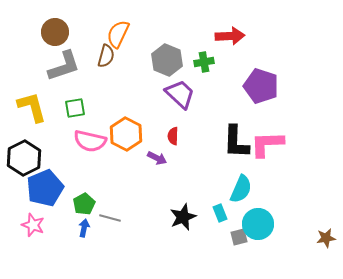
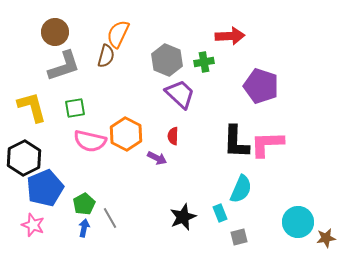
gray line: rotated 45 degrees clockwise
cyan circle: moved 40 px right, 2 px up
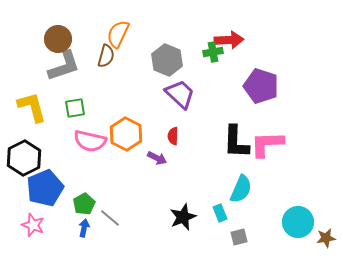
brown circle: moved 3 px right, 7 px down
red arrow: moved 1 px left, 4 px down
green cross: moved 9 px right, 10 px up
gray line: rotated 20 degrees counterclockwise
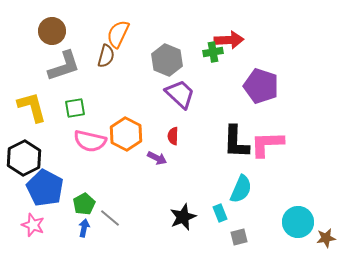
brown circle: moved 6 px left, 8 px up
blue pentagon: rotated 21 degrees counterclockwise
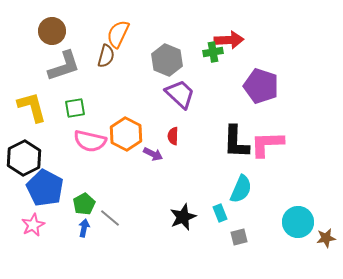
purple arrow: moved 4 px left, 4 px up
pink star: rotated 25 degrees clockwise
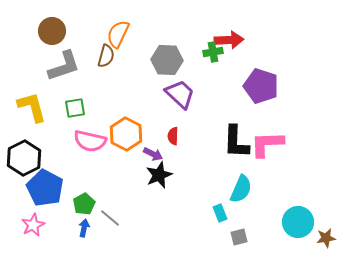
gray hexagon: rotated 20 degrees counterclockwise
black star: moved 24 px left, 42 px up
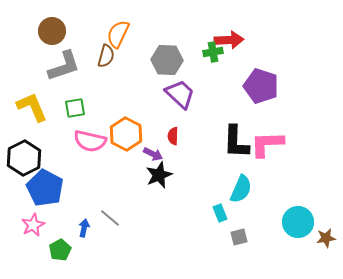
yellow L-shape: rotated 8 degrees counterclockwise
green pentagon: moved 24 px left, 46 px down
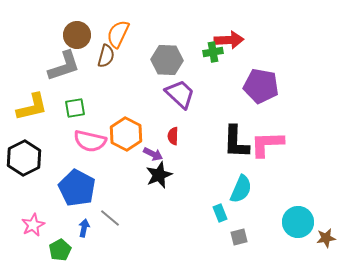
brown circle: moved 25 px right, 4 px down
purple pentagon: rotated 8 degrees counterclockwise
yellow L-shape: rotated 100 degrees clockwise
blue pentagon: moved 32 px right
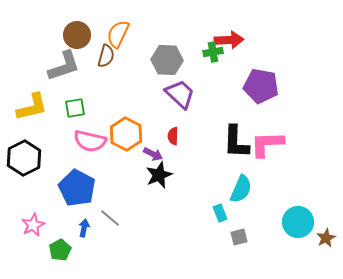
brown star: rotated 18 degrees counterclockwise
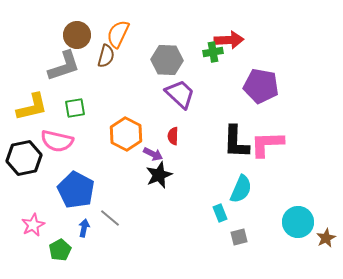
pink semicircle: moved 33 px left
black hexagon: rotated 16 degrees clockwise
blue pentagon: moved 1 px left, 2 px down
